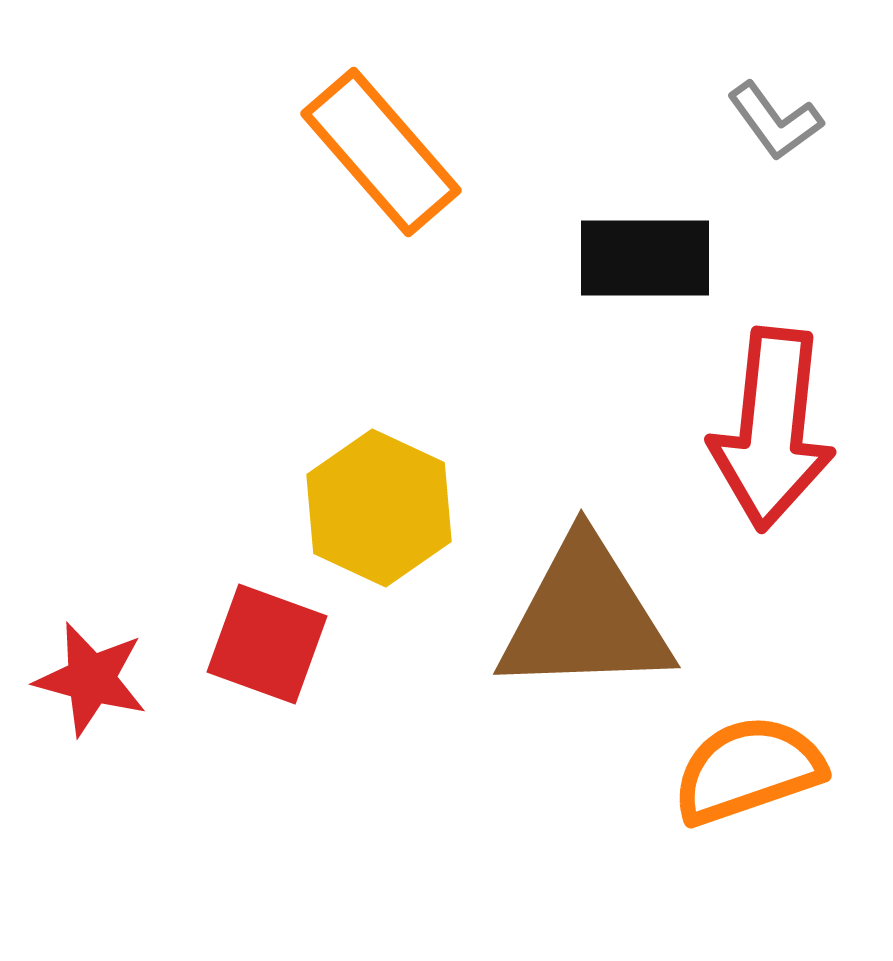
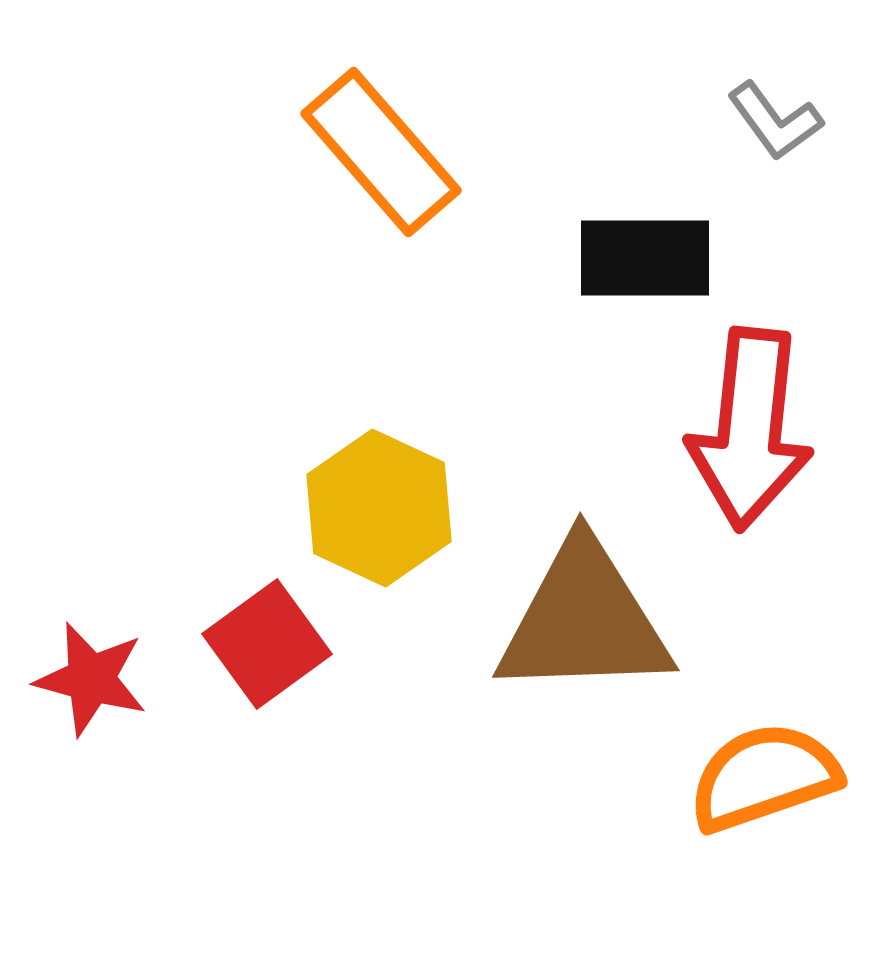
red arrow: moved 22 px left
brown triangle: moved 1 px left, 3 px down
red square: rotated 34 degrees clockwise
orange semicircle: moved 16 px right, 7 px down
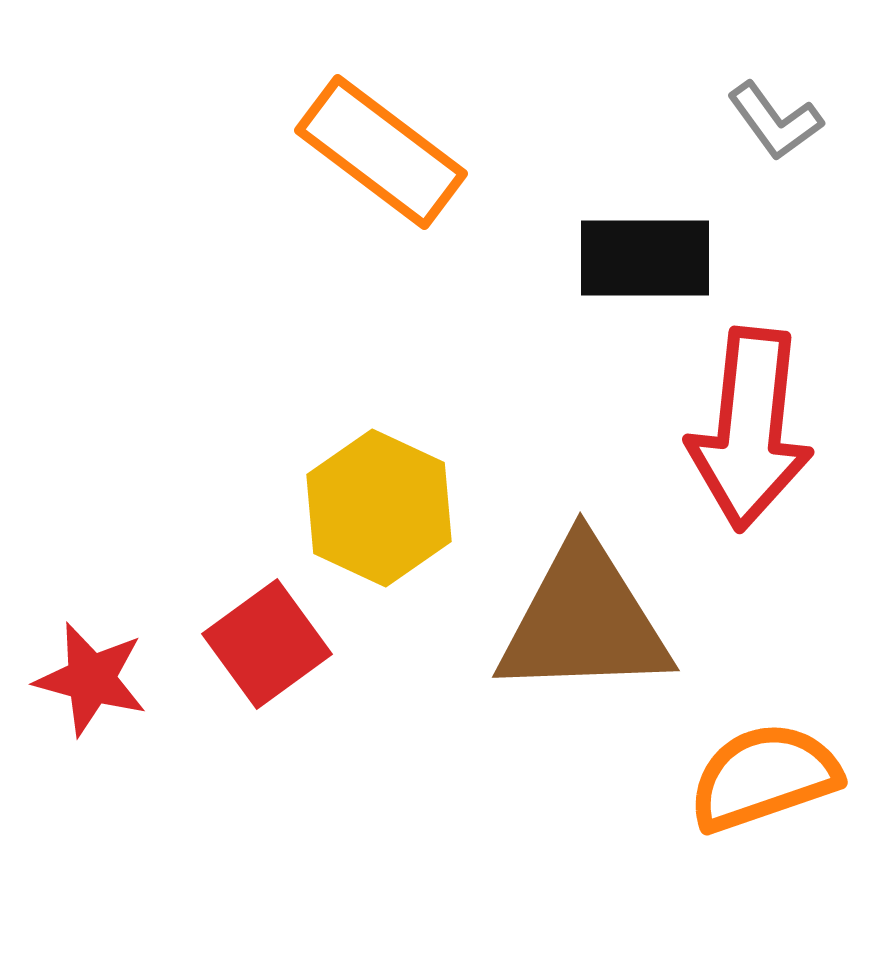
orange rectangle: rotated 12 degrees counterclockwise
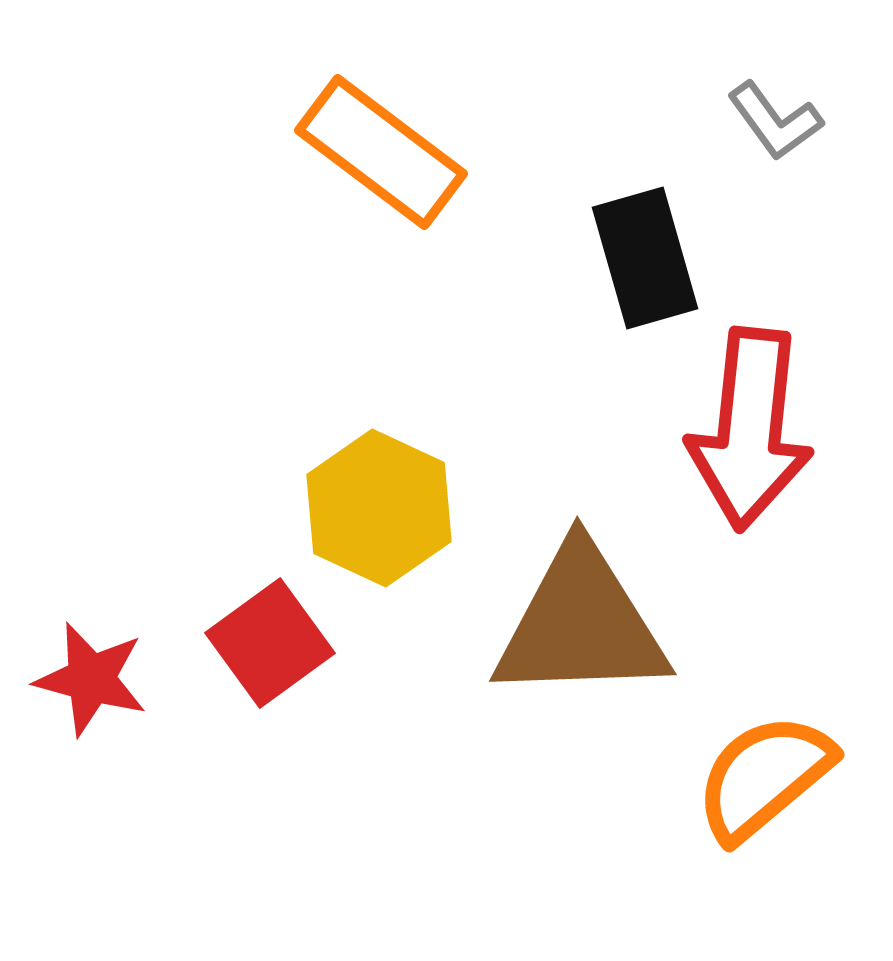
black rectangle: rotated 74 degrees clockwise
brown triangle: moved 3 px left, 4 px down
red square: moved 3 px right, 1 px up
orange semicircle: rotated 21 degrees counterclockwise
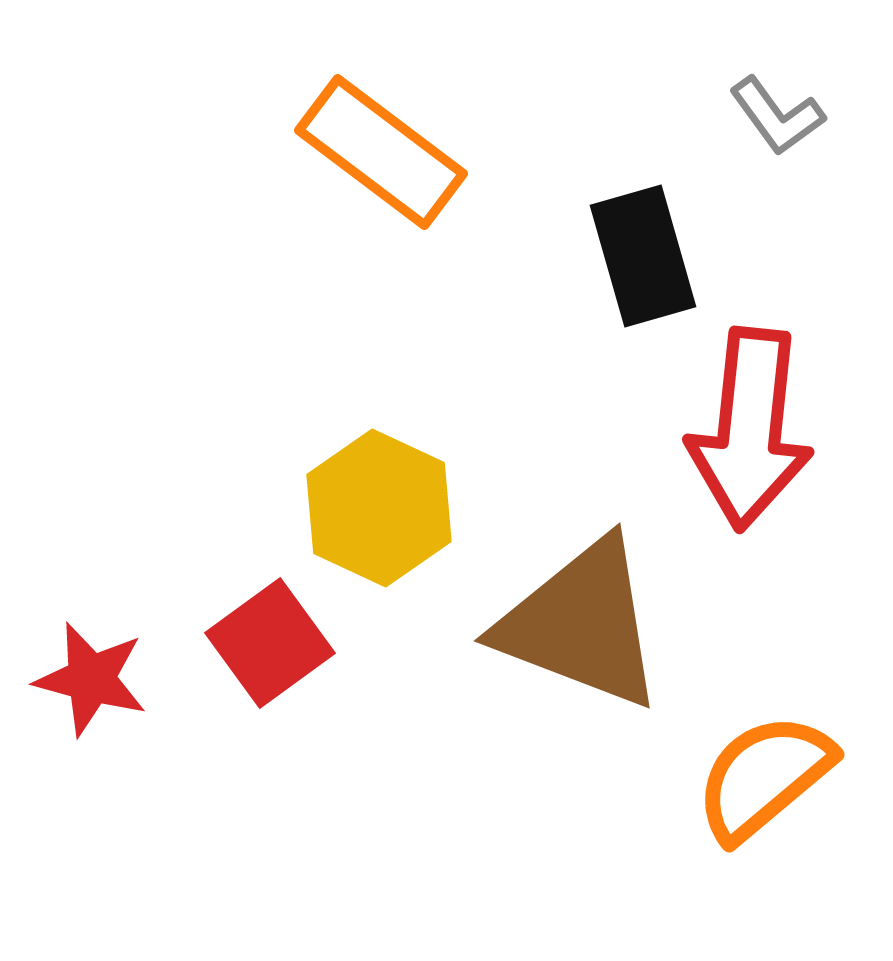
gray L-shape: moved 2 px right, 5 px up
black rectangle: moved 2 px left, 2 px up
brown triangle: rotated 23 degrees clockwise
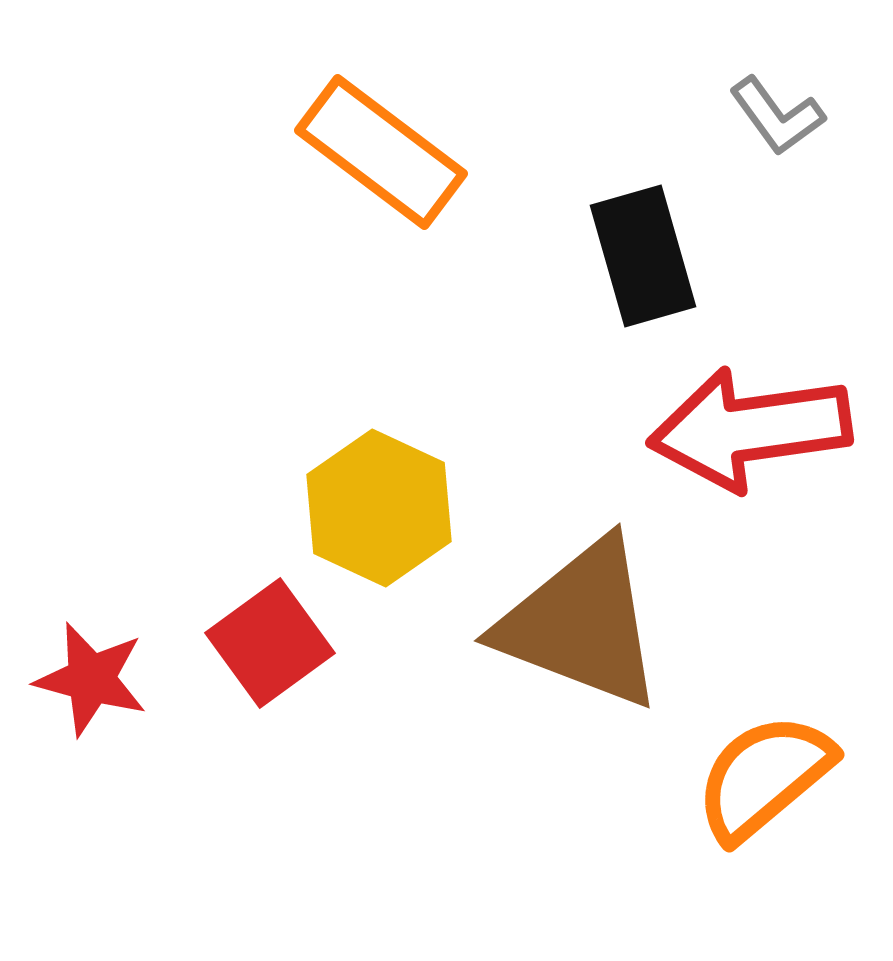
red arrow: rotated 76 degrees clockwise
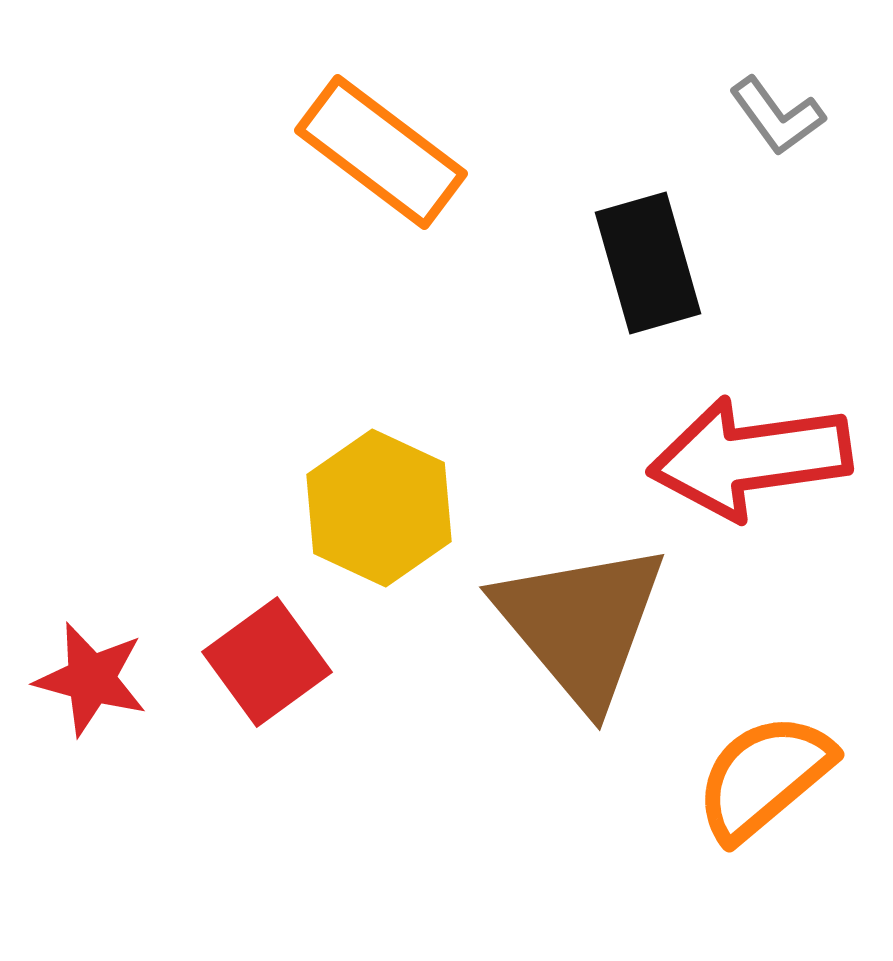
black rectangle: moved 5 px right, 7 px down
red arrow: moved 29 px down
brown triangle: rotated 29 degrees clockwise
red square: moved 3 px left, 19 px down
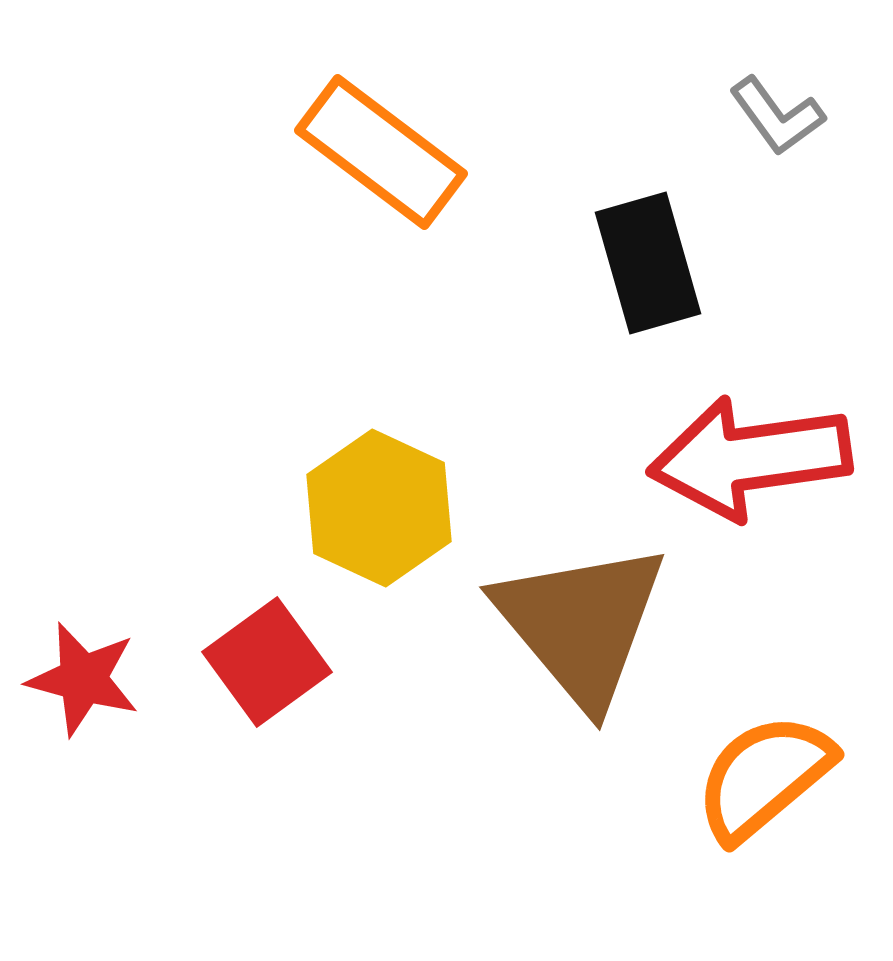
red star: moved 8 px left
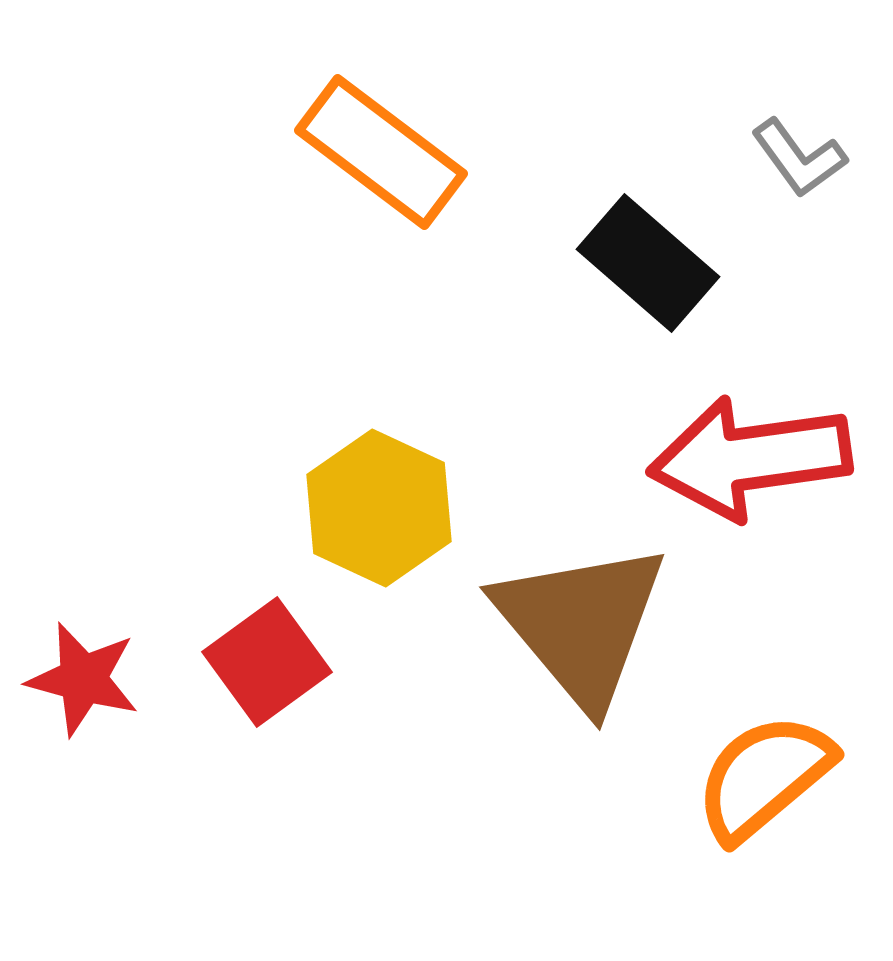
gray L-shape: moved 22 px right, 42 px down
black rectangle: rotated 33 degrees counterclockwise
